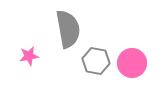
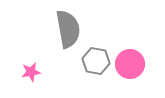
pink star: moved 2 px right, 16 px down
pink circle: moved 2 px left, 1 px down
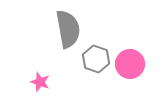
gray hexagon: moved 2 px up; rotated 8 degrees clockwise
pink star: moved 9 px right, 10 px down; rotated 30 degrees clockwise
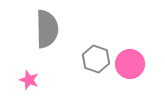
gray semicircle: moved 21 px left; rotated 9 degrees clockwise
pink star: moved 11 px left, 2 px up
